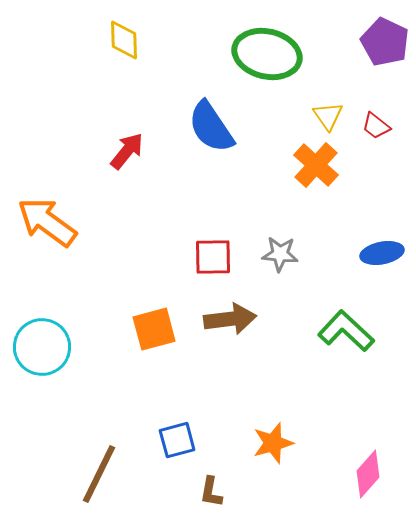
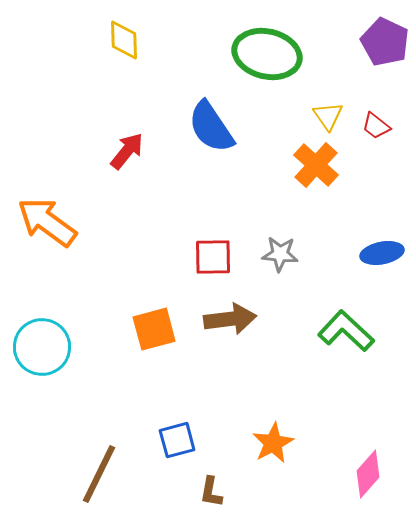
orange star: rotated 12 degrees counterclockwise
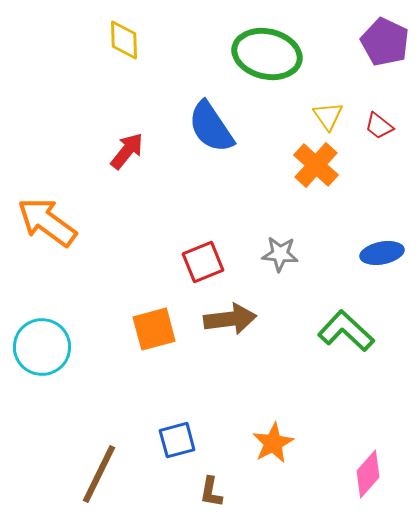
red trapezoid: moved 3 px right
red square: moved 10 px left, 5 px down; rotated 21 degrees counterclockwise
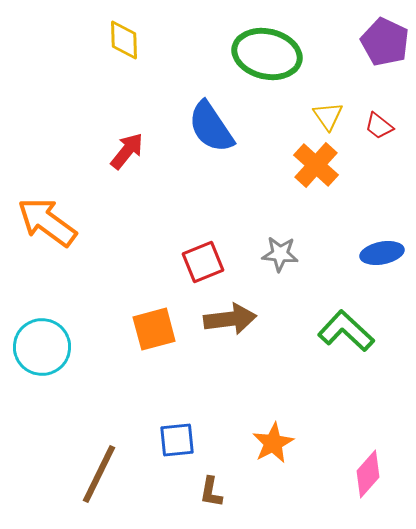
blue square: rotated 9 degrees clockwise
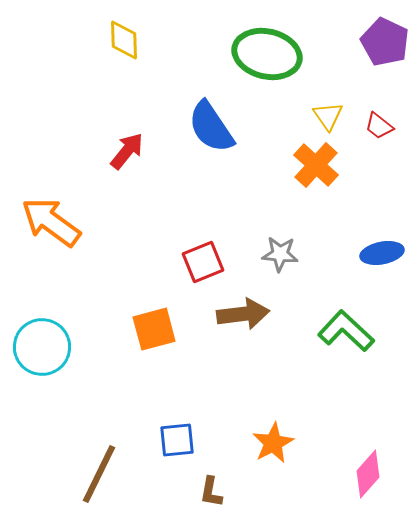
orange arrow: moved 4 px right
brown arrow: moved 13 px right, 5 px up
